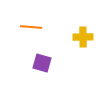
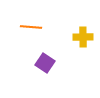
purple square: moved 3 px right; rotated 18 degrees clockwise
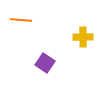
orange line: moved 10 px left, 7 px up
